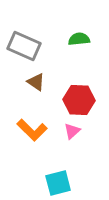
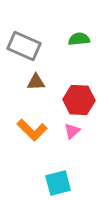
brown triangle: rotated 36 degrees counterclockwise
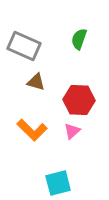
green semicircle: rotated 65 degrees counterclockwise
brown triangle: rotated 18 degrees clockwise
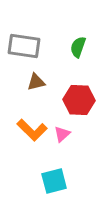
green semicircle: moved 1 px left, 8 px down
gray rectangle: rotated 16 degrees counterclockwise
brown triangle: rotated 30 degrees counterclockwise
pink triangle: moved 10 px left, 3 px down
cyan square: moved 4 px left, 2 px up
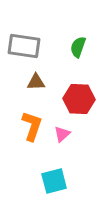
brown triangle: rotated 12 degrees clockwise
red hexagon: moved 1 px up
orange L-shape: moved 4 px up; rotated 116 degrees counterclockwise
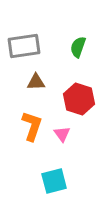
gray rectangle: rotated 16 degrees counterclockwise
red hexagon: rotated 16 degrees clockwise
pink triangle: rotated 24 degrees counterclockwise
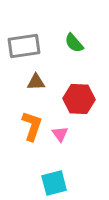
green semicircle: moved 4 px left, 4 px up; rotated 60 degrees counterclockwise
red hexagon: rotated 16 degrees counterclockwise
pink triangle: moved 2 px left
cyan square: moved 2 px down
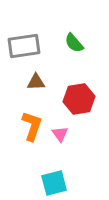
red hexagon: rotated 12 degrees counterclockwise
